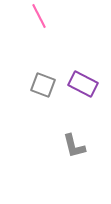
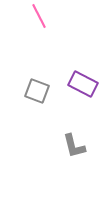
gray square: moved 6 px left, 6 px down
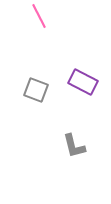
purple rectangle: moved 2 px up
gray square: moved 1 px left, 1 px up
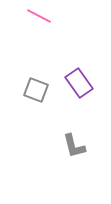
pink line: rotated 35 degrees counterclockwise
purple rectangle: moved 4 px left, 1 px down; rotated 28 degrees clockwise
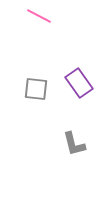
gray square: moved 1 px up; rotated 15 degrees counterclockwise
gray L-shape: moved 2 px up
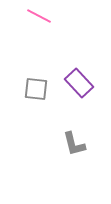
purple rectangle: rotated 8 degrees counterclockwise
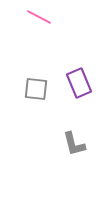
pink line: moved 1 px down
purple rectangle: rotated 20 degrees clockwise
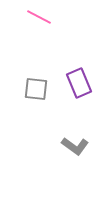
gray L-shape: moved 1 px right, 2 px down; rotated 40 degrees counterclockwise
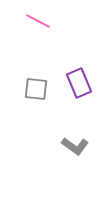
pink line: moved 1 px left, 4 px down
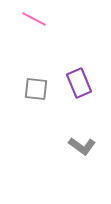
pink line: moved 4 px left, 2 px up
gray L-shape: moved 7 px right
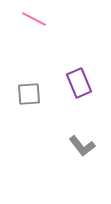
gray square: moved 7 px left, 5 px down; rotated 10 degrees counterclockwise
gray L-shape: rotated 16 degrees clockwise
